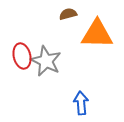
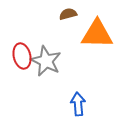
blue arrow: moved 3 px left, 1 px down
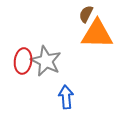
brown semicircle: moved 18 px right; rotated 48 degrees counterclockwise
red ellipse: moved 1 px right, 5 px down; rotated 20 degrees clockwise
blue arrow: moved 12 px left, 7 px up
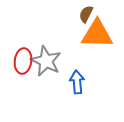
blue arrow: moved 11 px right, 15 px up
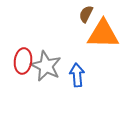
orange triangle: moved 6 px right
gray star: moved 5 px down
blue arrow: moved 7 px up
